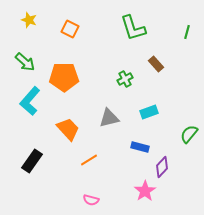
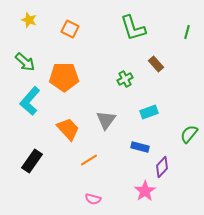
gray triangle: moved 3 px left, 2 px down; rotated 40 degrees counterclockwise
pink semicircle: moved 2 px right, 1 px up
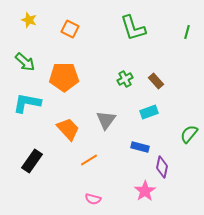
brown rectangle: moved 17 px down
cyan L-shape: moved 3 px left, 2 px down; rotated 60 degrees clockwise
purple diamond: rotated 30 degrees counterclockwise
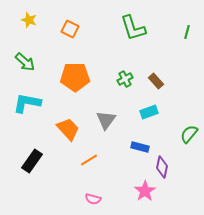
orange pentagon: moved 11 px right
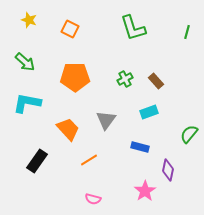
black rectangle: moved 5 px right
purple diamond: moved 6 px right, 3 px down
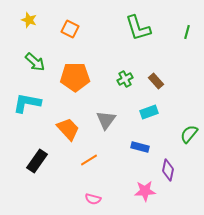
green L-shape: moved 5 px right
green arrow: moved 10 px right
pink star: rotated 30 degrees clockwise
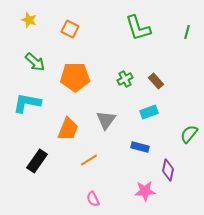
orange trapezoid: rotated 65 degrees clockwise
pink semicircle: rotated 49 degrees clockwise
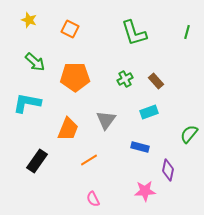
green L-shape: moved 4 px left, 5 px down
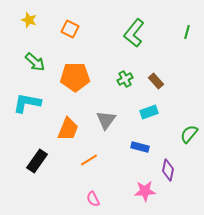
green L-shape: rotated 56 degrees clockwise
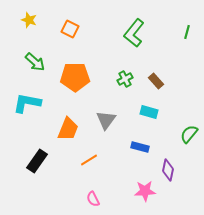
cyan rectangle: rotated 36 degrees clockwise
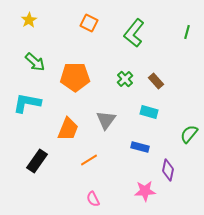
yellow star: rotated 21 degrees clockwise
orange square: moved 19 px right, 6 px up
green cross: rotated 14 degrees counterclockwise
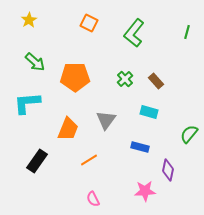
cyan L-shape: rotated 16 degrees counterclockwise
